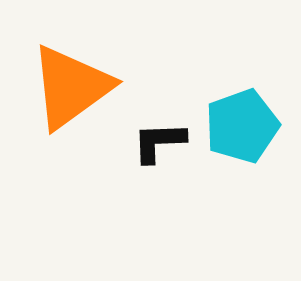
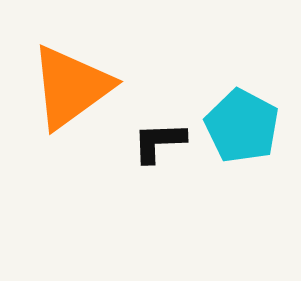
cyan pentagon: rotated 24 degrees counterclockwise
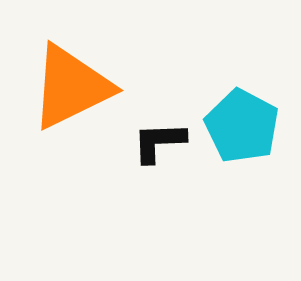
orange triangle: rotated 10 degrees clockwise
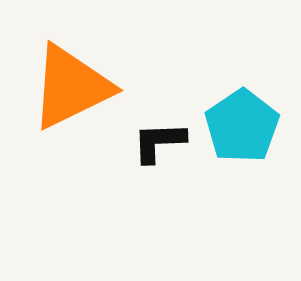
cyan pentagon: rotated 10 degrees clockwise
